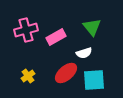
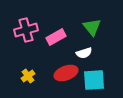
red ellipse: rotated 20 degrees clockwise
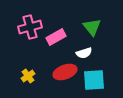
pink cross: moved 4 px right, 3 px up
red ellipse: moved 1 px left, 1 px up
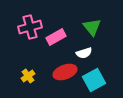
cyan square: rotated 25 degrees counterclockwise
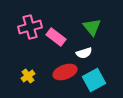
pink rectangle: rotated 66 degrees clockwise
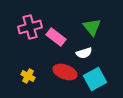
red ellipse: rotated 40 degrees clockwise
yellow cross: rotated 24 degrees counterclockwise
cyan square: moved 1 px right, 1 px up
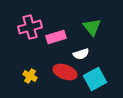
pink rectangle: rotated 54 degrees counterclockwise
white semicircle: moved 3 px left, 1 px down
yellow cross: moved 2 px right
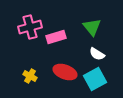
white semicircle: moved 16 px right; rotated 49 degrees clockwise
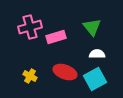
white semicircle: rotated 147 degrees clockwise
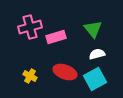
green triangle: moved 1 px right, 2 px down
white semicircle: rotated 14 degrees counterclockwise
